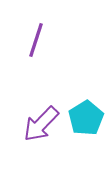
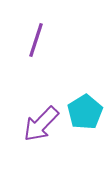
cyan pentagon: moved 1 px left, 6 px up
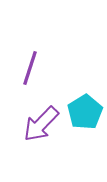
purple line: moved 6 px left, 28 px down
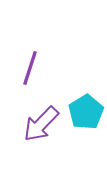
cyan pentagon: moved 1 px right
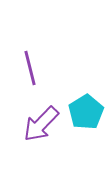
purple line: rotated 32 degrees counterclockwise
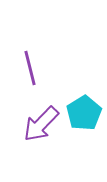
cyan pentagon: moved 2 px left, 1 px down
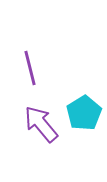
purple arrow: rotated 96 degrees clockwise
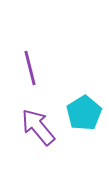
purple arrow: moved 3 px left, 3 px down
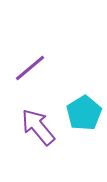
purple line: rotated 64 degrees clockwise
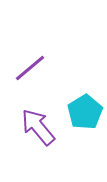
cyan pentagon: moved 1 px right, 1 px up
